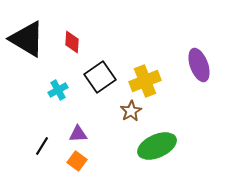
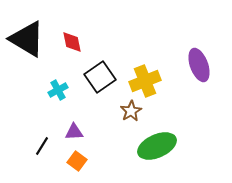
red diamond: rotated 15 degrees counterclockwise
purple triangle: moved 4 px left, 2 px up
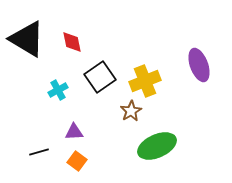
black line: moved 3 px left, 6 px down; rotated 42 degrees clockwise
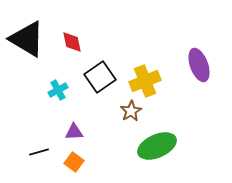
orange square: moved 3 px left, 1 px down
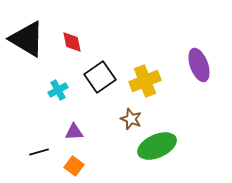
brown star: moved 8 px down; rotated 20 degrees counterclockwise
orange square: moved 4 px down
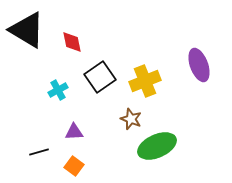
black triangle: moved 9 px up
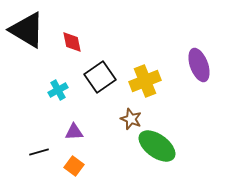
green ellipse: rotated 60 degrees clockwise
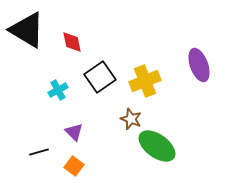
purple triangle: rotated 48 degrees clockwise
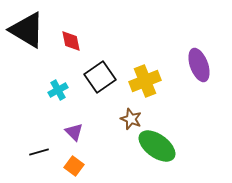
red diamond: moved 1 px left, 1 px up
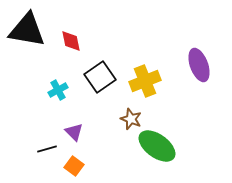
black triangle: rotated 21 degrees counterclockwise
black line: moved 8 px right, 3 px up
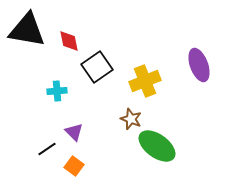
red diamond: moved 2 px left
black square: moved 3 px left, 10 px up
cyan cross: moved 1 px left, 1 px down; rotated 24 degrees clockwise
black line: rotated 18 degrees counterclockwise
